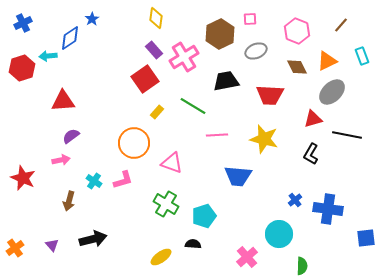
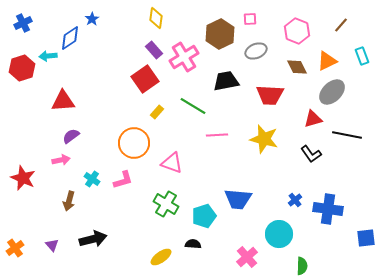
black L-shape at (311, 154): rotated 65 degrees counterclockwise
blue trapezoid at (238, 176): moved 23 px down
cyan cross at (94, 181): moved 2 px left, 2 px up
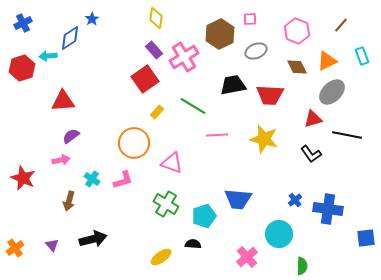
black trapezoid at (226, 81): moved 7 px right, 4 px down
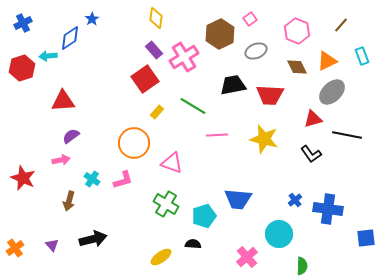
pink square at (250, 19): rotated 32 degrees counterclockwise
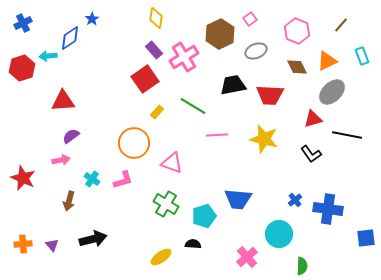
orange cross at (15, 248): moved 8 px right, 4 px up; rotated 30 degrees clockwise
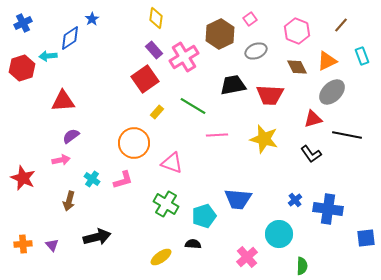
black arrow at (93, 239): moved 4 px right, 2 px up
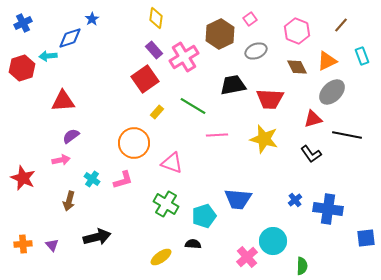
blue diamond at (70, 38): rotated 15 degrees clockwise
red trapezoid at (270, 95): moved 4 px down
cyan circle at (279, 234): moved 6 px left, 7 px down
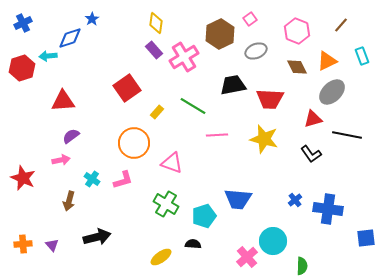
yellow diamond at (156, 18): moved 5 px down
red square at (145, 79): moved 18 px left, 9 px down
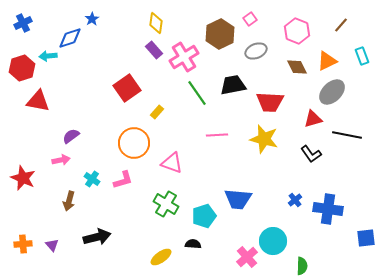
red trapezoid at (270, 99): moved 3 px down
red triangle at (63, 101): moved 25 px left; rotated 15 degrees clockwise
green line at (193, 106): moved 4 px right, 13 px up; rotated 24 degrees clockwise
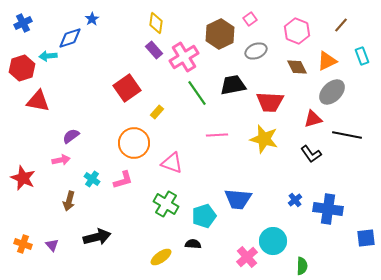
orange cross at (23, 244): rotated 24 degrees clockwise
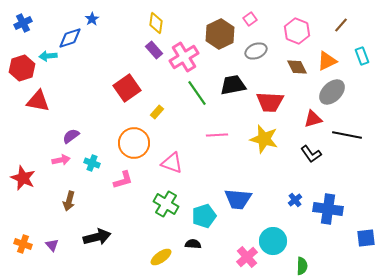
cyan cross at (92, 179): moved 16 px up; rotated 14 degrees counterclockwise
